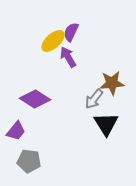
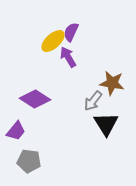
brown star: rotated 15 degrees clockwise
gray arrow: moved 1 px left, 2 px down
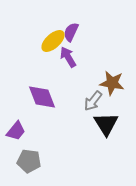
purple diamond: moved 7 px right, 2 px up; rotated 36 degrees clockwise
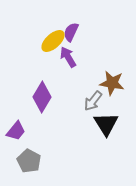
purple diamond: rotated 52 degrees clockwise
gray pentagon: rotated 20 degrees clockwise
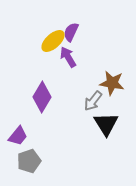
purple trapezoid: moved 2 px right, 5 px down
gray pentagon: rotated 25 degrees clockwise
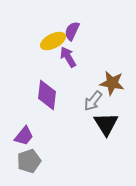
purple semicircle: moved 1 px right, 1 px up
yellow ellipse: rotated 15 degrees clockwise
purple diamond: moved 5 px right, 2 px up; rotated 24 degrees counterclockwise
purple trapezoid: moved 6 px right
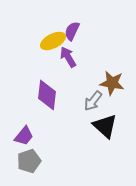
black triangle: moved 1 px left, 2 px down; rotated 16 degrees counterclockwise
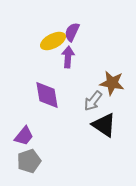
purple semicircle: moved 1 px down
purple arrow: rotated 35 degrees clockwise
purple diamond: rotated 16 degrees counterclockwise
black triangle: moved 1 px left, 1 px up; rotated 8 degrees counterclockwise
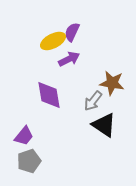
purple arrow: moved 1 px right, 2 px down; rotated 60 degrees clockwise
purple diamond: moved 2 px right
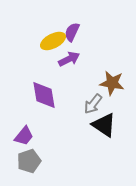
purple diamond: moved 5 px left
gray arrow: moved 3 px down
